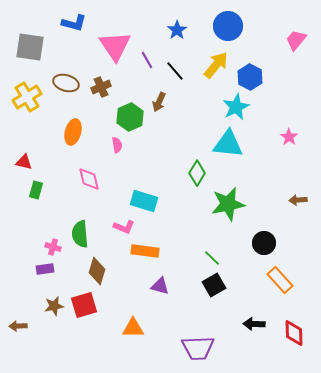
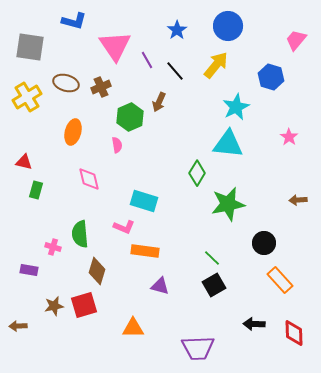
blue L-shape at (74, 23): moved 2 px up
blue hexagon at (250, 77): moved 21 px right; rotated 10 degrees counterclockwise
purple rectangle at (45, 269): moved 16 px left, 1 px down; rotated 18 degrees clockwise
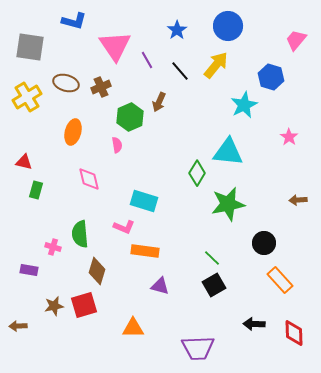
black line at (175, 71): moved 5 px right
cyan star at (236, 107): moved 8 px right, 2 px up
cyan triangle at (228, 144): moved 8 px down
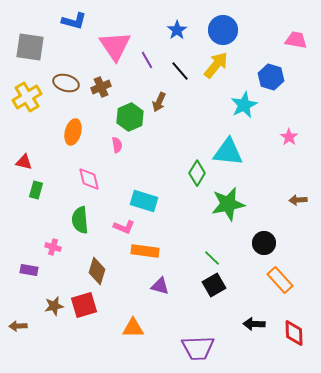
blue circle at (228, 26): moved 5 px left, 4 px down
pink trapezoid at (296, 40): rotated 60 degrees clockwise
green semicircle at (80, 234): moved 14 px up
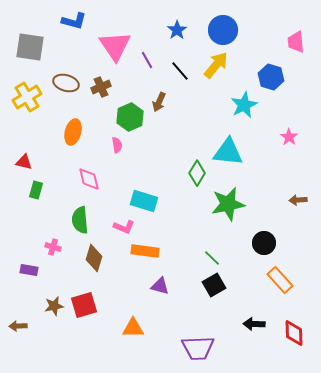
pink trapezoid at (296, 40): moved 2 px down; rotated 105 degrees counterclockwise
brown diamond at (97, 271): moved 3 px left, 13 px up
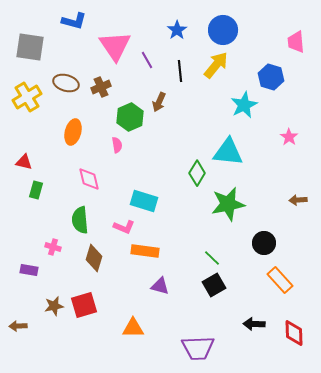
black line at (180, 71): rotated 35 degrees clockwise
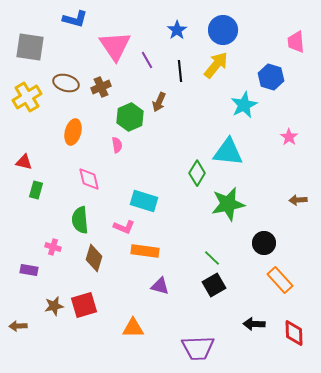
blue L-shape at (74, 21): moved 1 px right, 2 px up
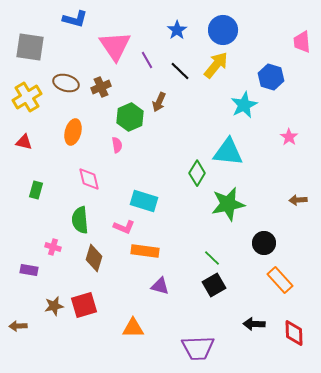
pink trapezoid at (296, 42): moved 6 px right
black line at (180, 71): rotated 40 degrees counterclockwise
red triangle at (24, 162): moved 20 px up
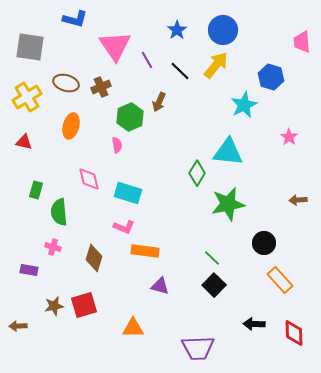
orange ellipse at (73, 132): moved 2 px left, 6 px up
cyan rectangle at (144, 201): moved 16 px left, 8 px up
green semicircle at (80, 220): moved 21 px left, 8 px up
black square at (214, 285): rotated 15 degrees counterclockwise
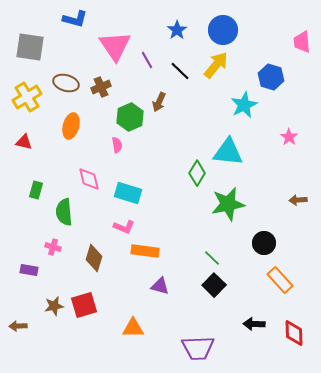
green semicircle at (59, 212): moved 5 px right
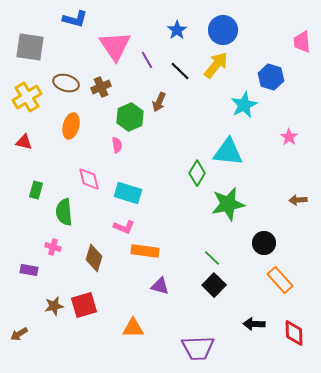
brown arrow at (18, 326): moved 1 px right, 8 px down; rotated 30 degrees counterclockwise
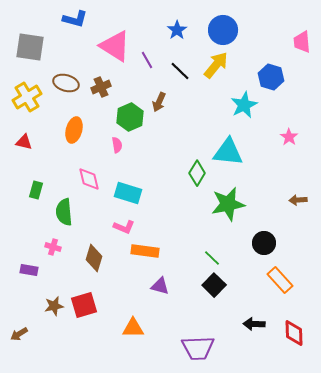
pink triangle at (115, 46): rotated 24 degrees counterclockwise
orange ellipse at (71, 126): moved 3 px right, 4 px down
